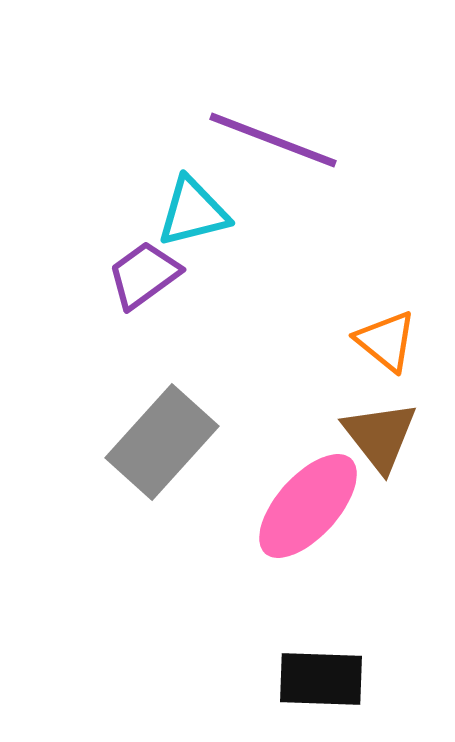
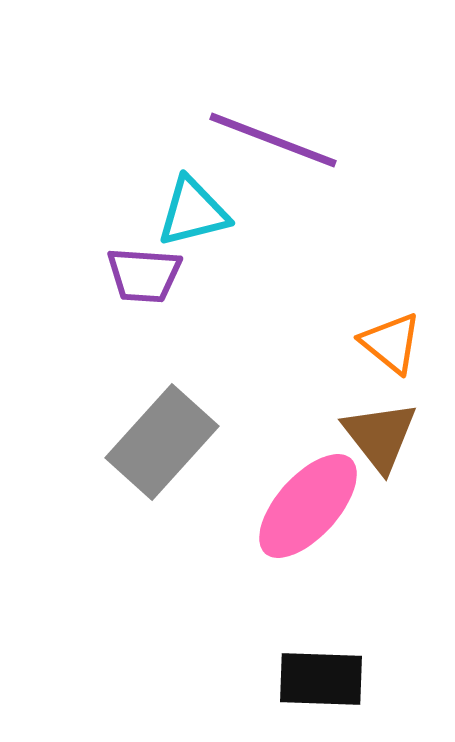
purple trapezoid: rotated 140 degrees counterclockwise
orange triangle: moved 5 px right, 2 px down
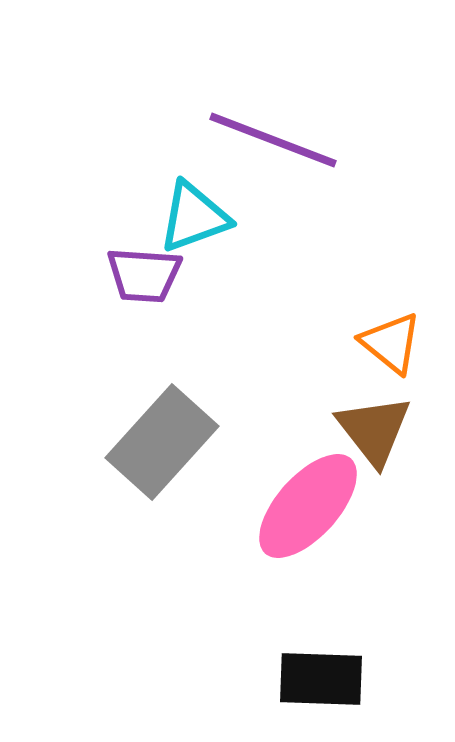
cyan triangle: moved 1 px right, 5 px down; rotated 6 degrees counterclockwise
brown triangle: moved 6 px left, 6 px up
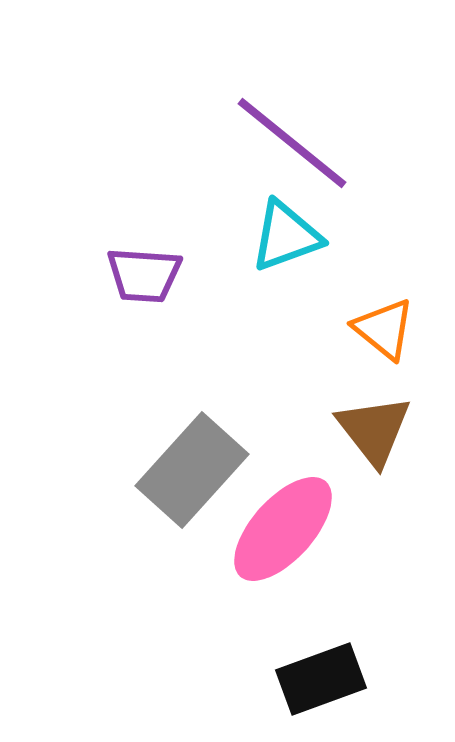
purple line: moved 19 px right, 3 px down; rotated 18 degrees clockwise
cyan triangle: moved 92 px right, 19 px down
orange triangle: moved 7 px left, 14 px up
gray rectangle: moved 30 px right, 28 px down
pink ellipse: moved 25 px left, 23 px down
black rectangle: rotated 22 degrees counterclockwise
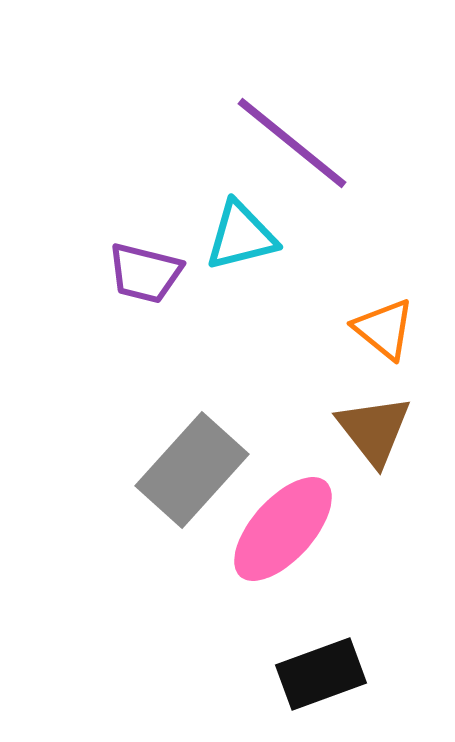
cyan triangle: moved 45 px left; rotated 6 degrees clockwise
purple trapezoid: moved 1 px right, 2 px up; rotated 10 degrees clockwise
black rectangle: moved 5 px up
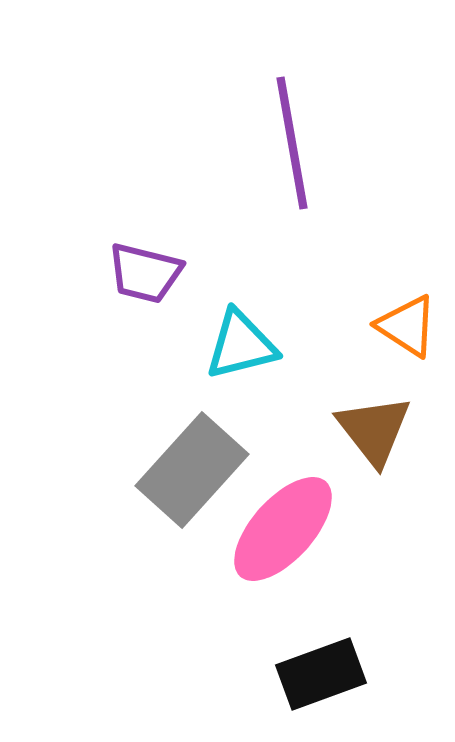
purple line: rotated 41 degrees clockwise
cyan triangle: moved 109 px down
orange triangle: moved 23 px right, 3 px up; rotated 6 degrees counterclockwise
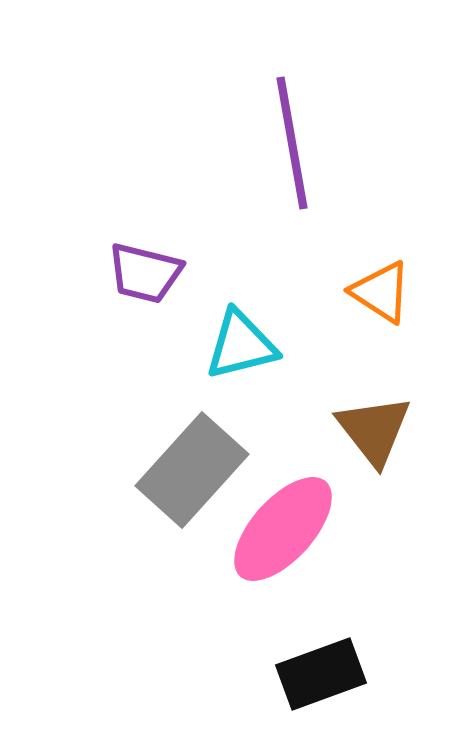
orange triangle: moved 26 px left, 34 px up
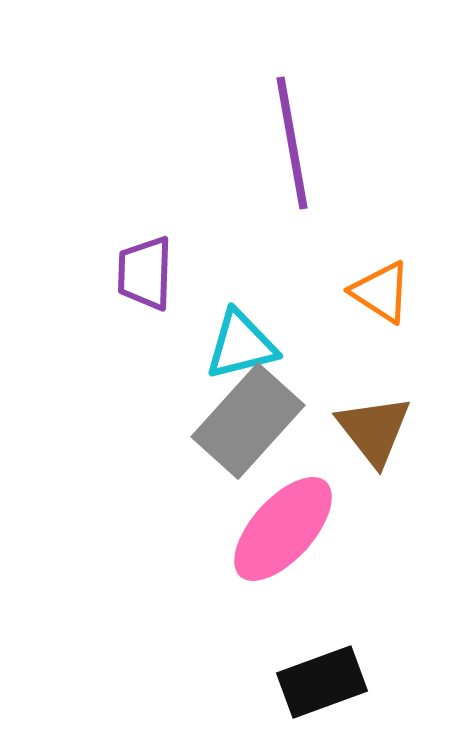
purple trapezoid: rotated 78 degrees clockwise
gray rectangle: moved 56 px right, 49 px up
black rectangle: moved 1 px right, 8 px down
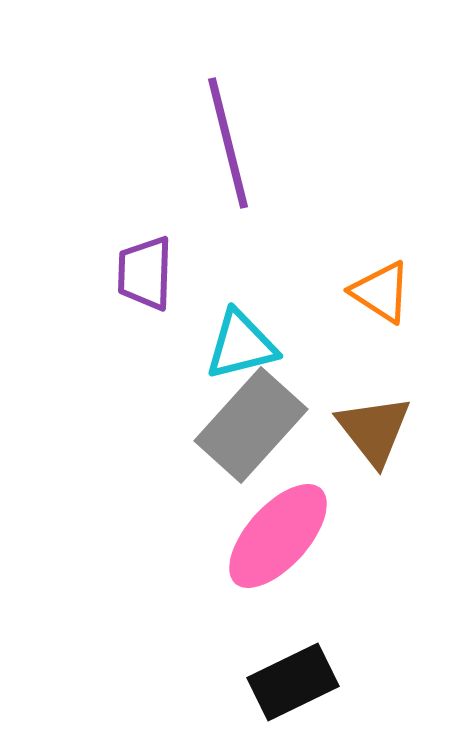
purple line: moved 64 px left; rotated 4 degrees counterclockwise
gray rectangle: moved 3 px right, 4 px down
pink ellipse: moved 5 px left, 7 px down
black rectangle: moved 29 px left; rotated 6 degrees counterclockwise
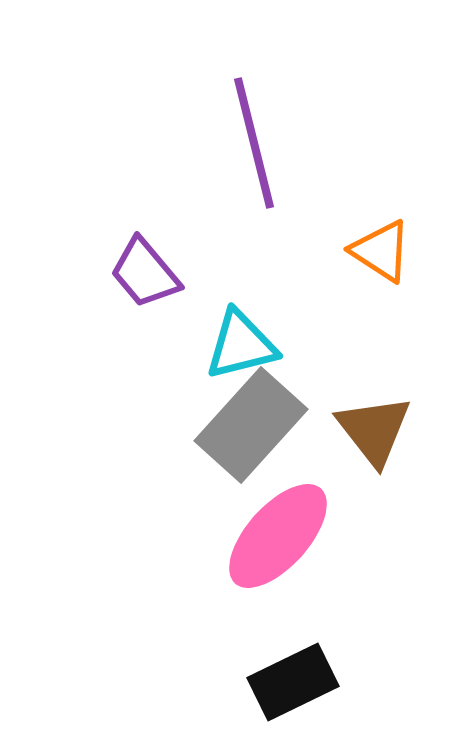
purple line: moved 26 px right
purple trapezoid: rotated 42 degrees counterclockwise
orange triangle: moved 41 px up
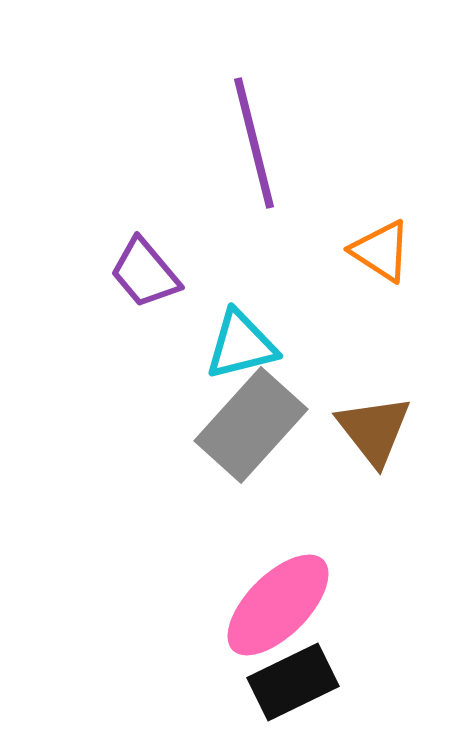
pink ellipse: moved 69 px down; rotated 3 degrees clockwise
